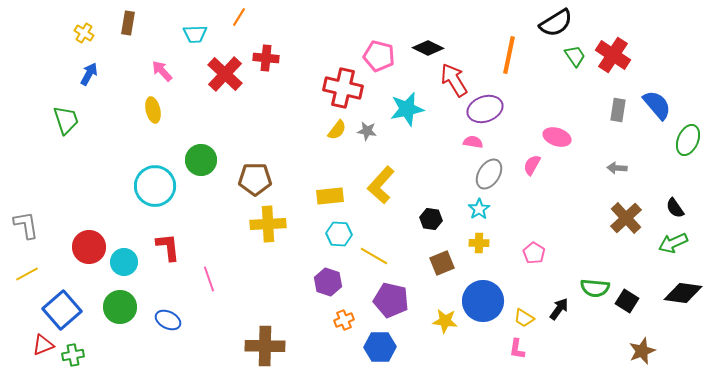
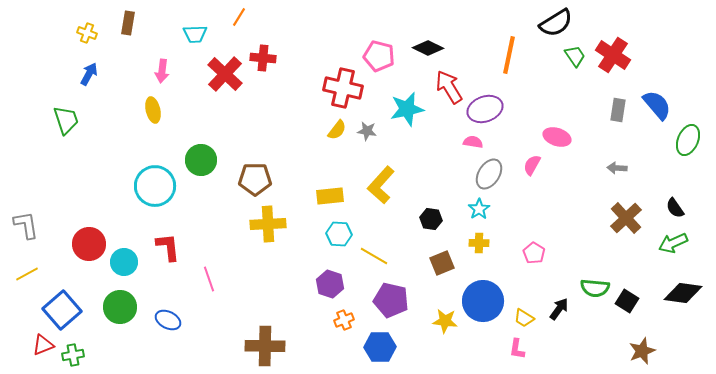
yellow cross at (84, 33): moved 3 px right; rotated 12 degrees counterclockwise
red cross at (266, 58): moved 3 px left
pink arrow at (162, 71): rotated 130 degrees counterclockwise
red arrow at (454, 80): moved 5 px left, 7 px down
red circle at (89, 247): moved 3 px up
purple hexagon at (328, 282): moved 2 px right, 2 px down
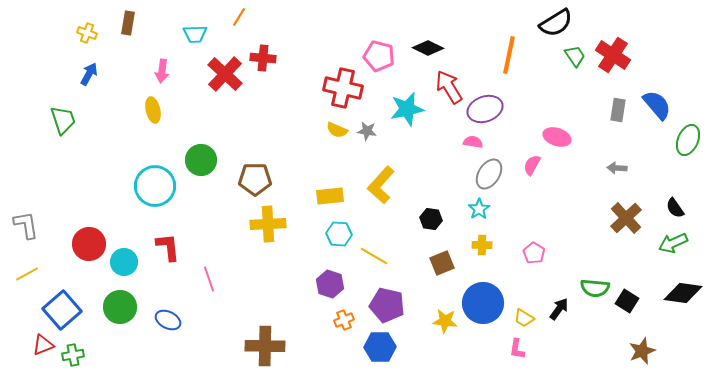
green trapezoid at (66, 120): moved 3 px left
yellow semicircle at (337, 130): rotated 75 degrees clockwise
yellow cross at (479, 243): moved 3 px right, 2 px down
purple pentagon at (391, 300): moved 4 px left, 5 px down
blue circle at (483, 301): moved 2 px down
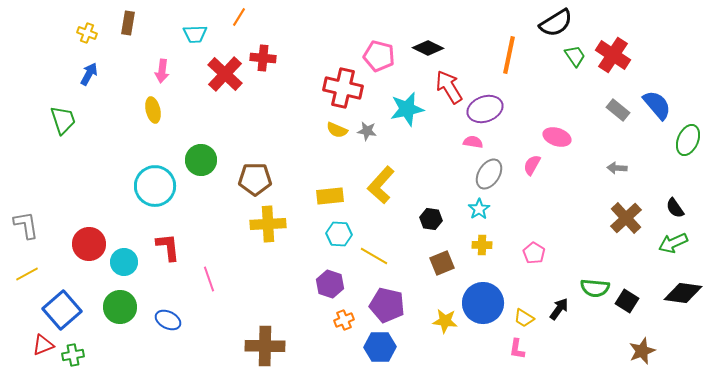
gray rectangle at (618, 110): rotated 60 degrees counterclockwise
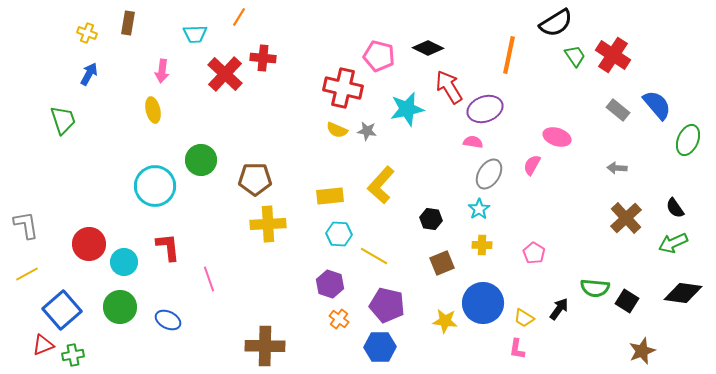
orange cross at (344, 320): moved 5 px left, 1 px up; rotated 30 degrees counterclockwise
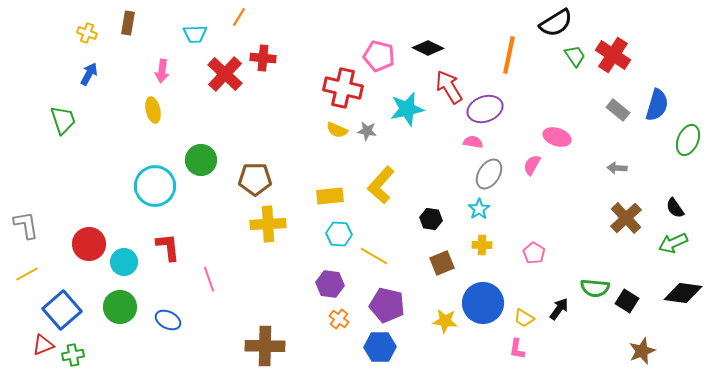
blue semicircle at (657, 105): rotated 56 degrees clockwise
purple hexagon at (330, 284): rotated 12 degrees counterclockwise
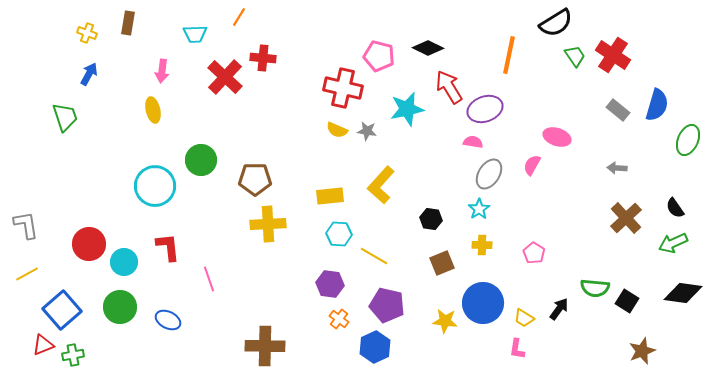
red cross at (225, 74): moved 3 px down
green trapezoid at (63, 120): moved 2 px right, 3 px up
blue hexagon at (380, 347): moved 5 px left; rotated 24 degrees counterclockwise
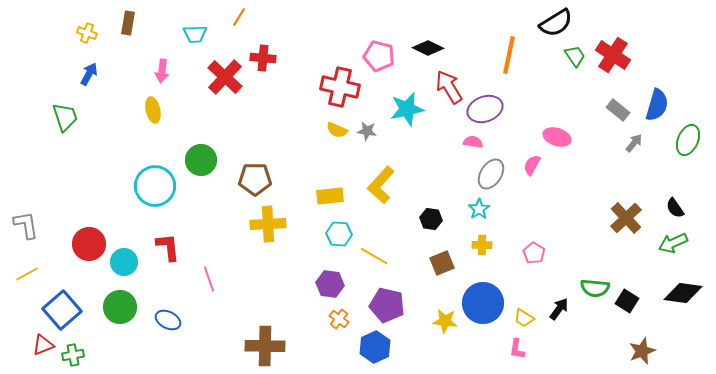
red cross at (343, 88): moved 3 px left, 1 px up
gray arrow at (617, 168): moved 17 px right, 25 px up; rotated 126 degrees clockwise
gray ellipse at (489, 174): moved 2 px right
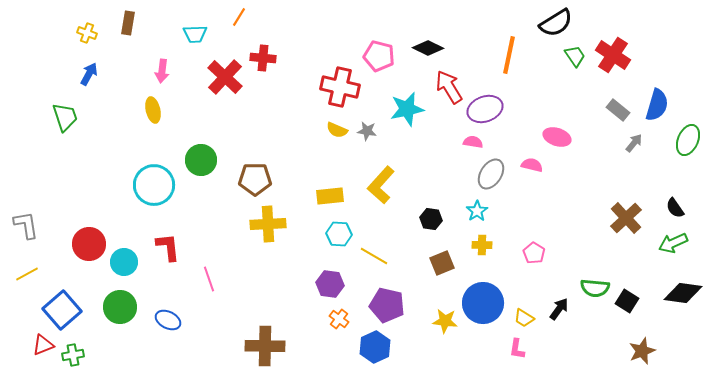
pink semicircle at (532, 165): rotated 75 degrees clockwise
cyan circle at (155, 186): moved 1 px left, 1 px up
cyan star at (479, 209): moved 2 px left, 2 px down
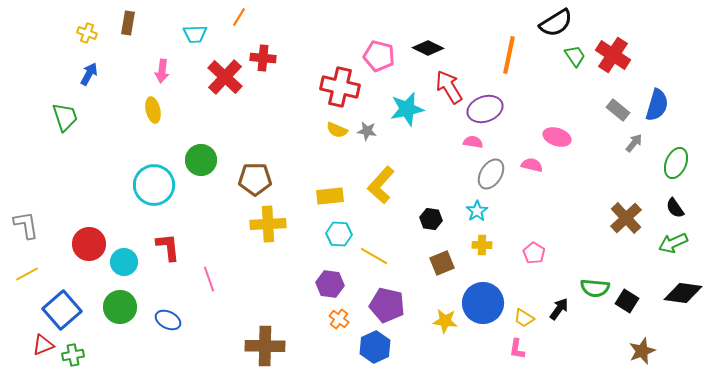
green ellipse at (688, 140): moved 12 px left, 23 px down
